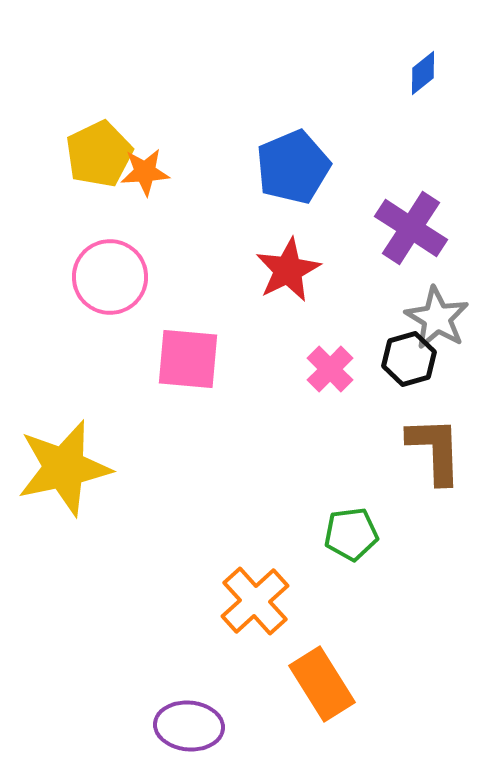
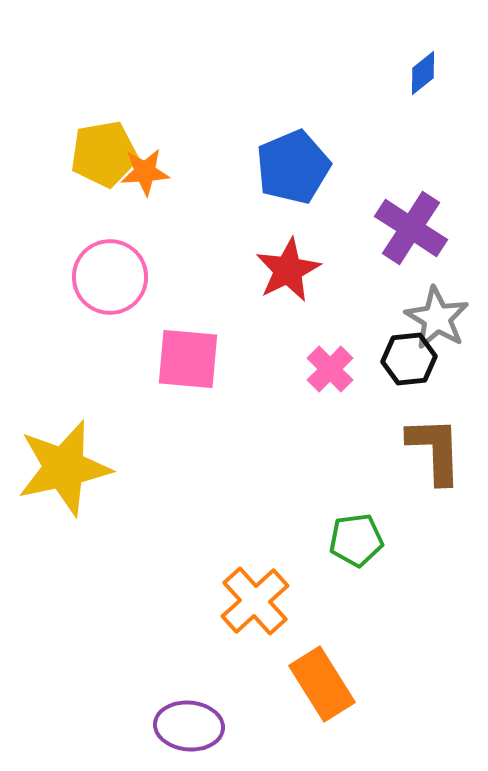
yellow pentagon: moved 5 px right; rotated 16 degrees clockwise
black hexagon: rotated 10 degrees clockwise
green pentagon: moved 5 px right, 6 px down
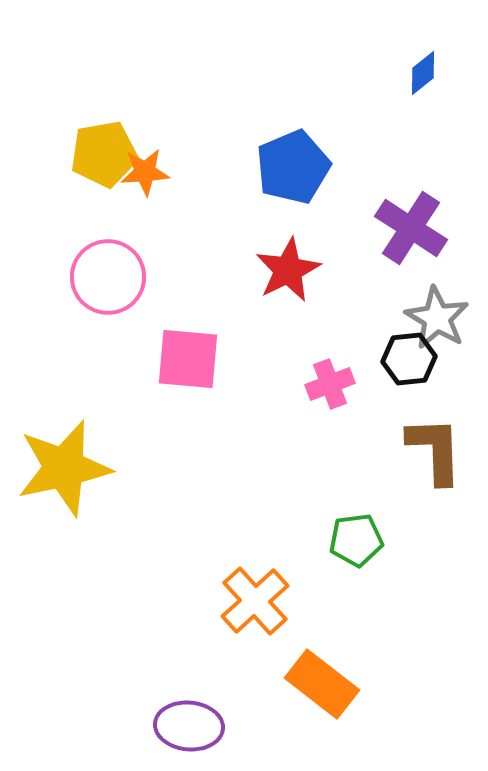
pink circle: moved 2 px left
pink cross: moved 15 px down; rotated 24 degrees clockwise
orange rectangle: rotated 20 degrees counterclockwise
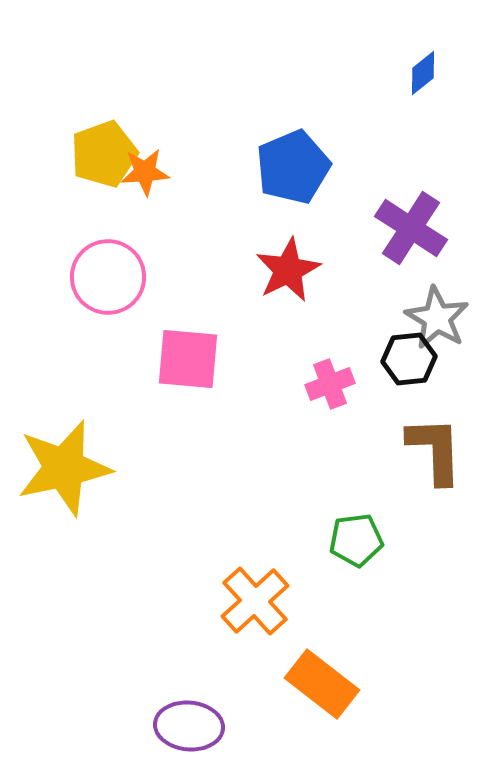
yellow pentagon: rotated 10 degrees counterclockwise
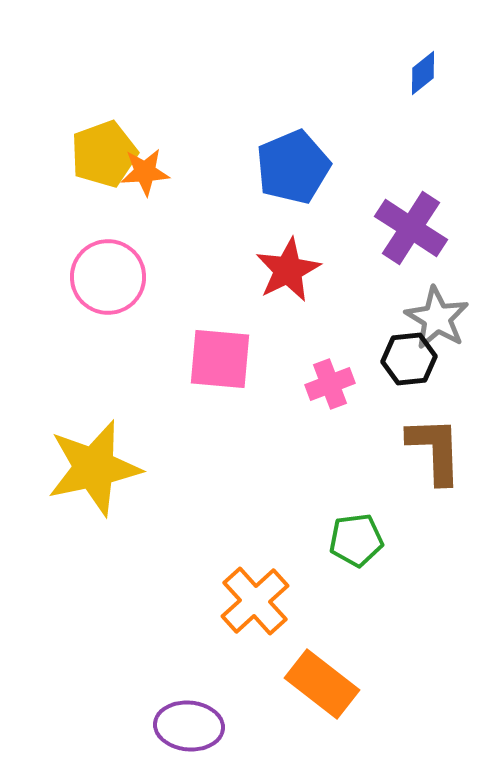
pink square: moved 32 px right
yellow star: moved 30 px right
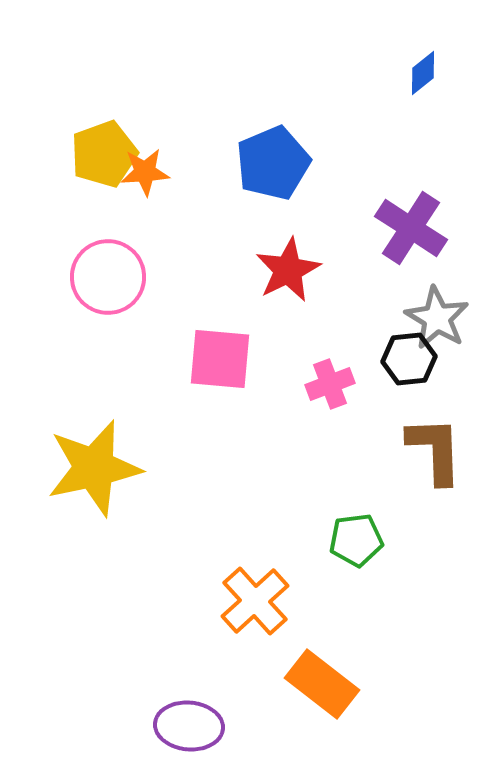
blue pentagon: moved 20 px left, 4 px up
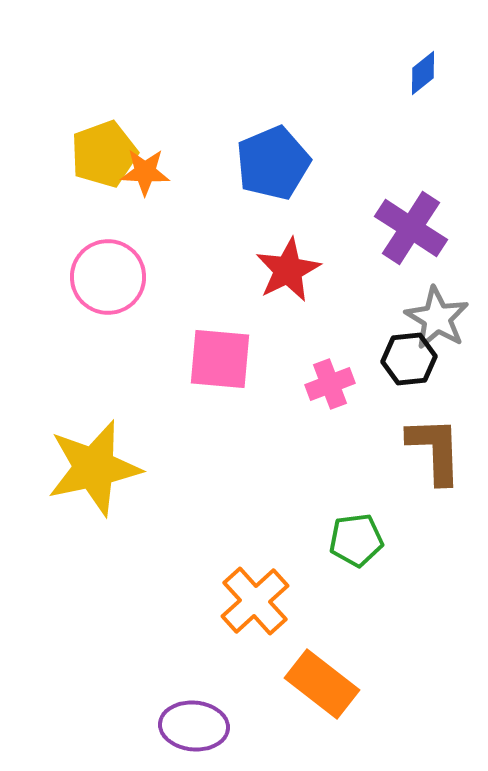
orange star: rotated 6 degrees clockwise
purple ellipse: moved 5 px right
